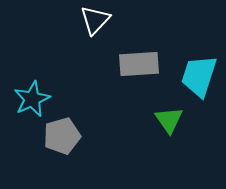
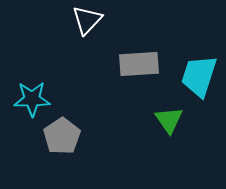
white triangle: moved 8 px left
cyan star: rotated 24 degrees clockwise
gray pentagon: rotated 18 degrees counterclockwise
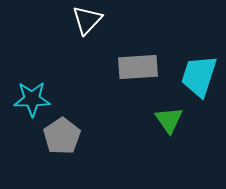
gray rectangle: moved 1 px left, 3 px down
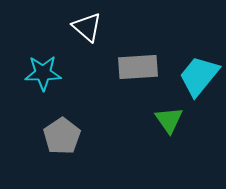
white triangle: moved 7 px down; rotated 32 degrees counterclockwise
cyan trapezoid: rotated 21 degrees clockwise
cyan star: moved 11 px right, 26 px up
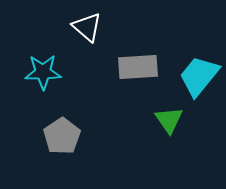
cyan star: moved 1 px up
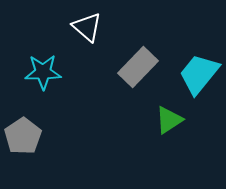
gray rectangle: rotated 42 degrees counterclockwise
cyan trapezoid: moved 2 px up
green triangle: rotated 32 degrees clockwise
gray pentagon: moved 39 px left
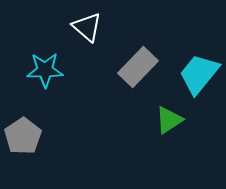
cyan star: moved 2 px right, 2 px up
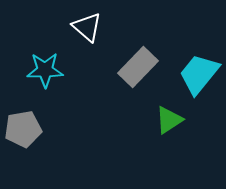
gray pentagon: moved 7 px up; rotated 24 degrees clockwise
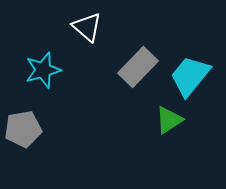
cyan star: moved 2 px left; rotated 15 degrees counterclockwise
cyan trapezoid: moved 9 px left, 2 px down
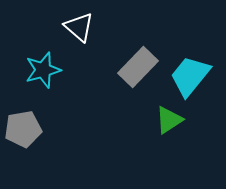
white triangle: moved 8 px left
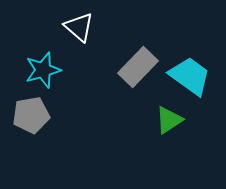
cyan trapezoid: rotated 87 degrees clockwise
gray pentagon: moved 8 px right, 14 px up
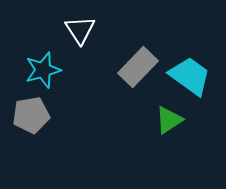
white triangle: moved 1 px right, 3 px down; rotated 16 degrees clockwise
